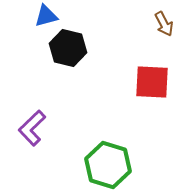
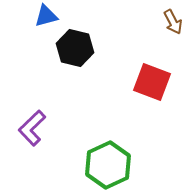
brown arrow: moved 9 px right, 2 px up
black hexagon: moved 7 px right
red square: rotated 18 degrees clockwise
green hexagon: rotated 18 degrees clockwise
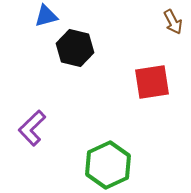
red square: rotated 30 degrees counterclockwise
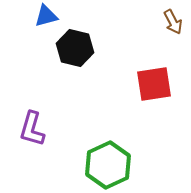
red square: moved 2 px right, 2 px down
purple L-shape: moved 1 px down; rotated 30 degrees counterclockwise
